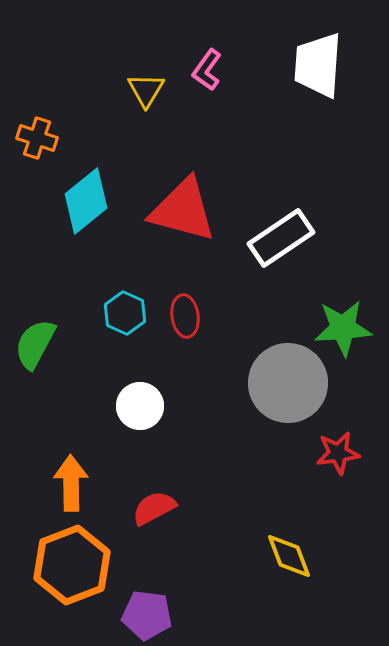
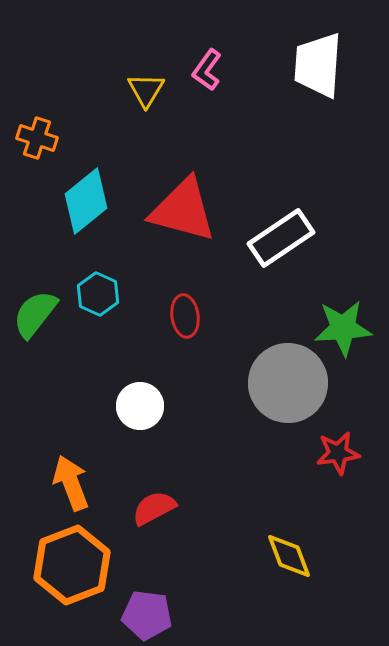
cyan hexagon: moved 27 px left, 19 px up
green semicircle: moved 30 px up; rotated 10 degrees clockwise
orange arrow: rotated 20 degrees counterclockwise
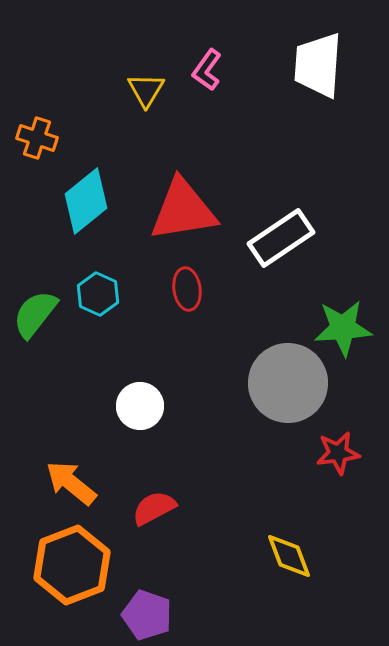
red triangle: rotated 24 degrees counterclockwise
red ellipse: moved 2 px right, 27 px up
orange arrow: rotated 30 degrees counterclockwise
purple pentagon: rotated 12 degrees clockwise
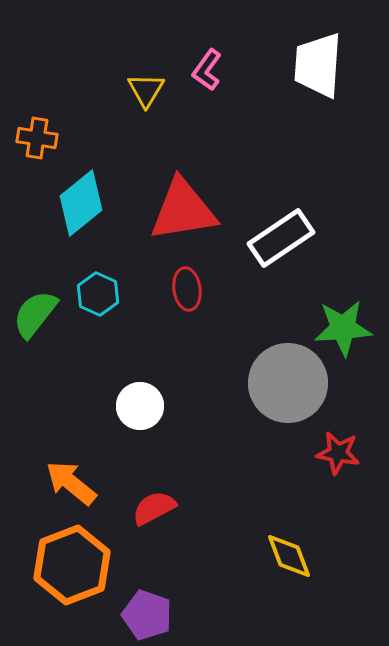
orange cross: rotated 9 degrees counterclockwise
cyan diamond: moved 5 px left, 2 px down
red star: rotated 18 degrees clockwise
